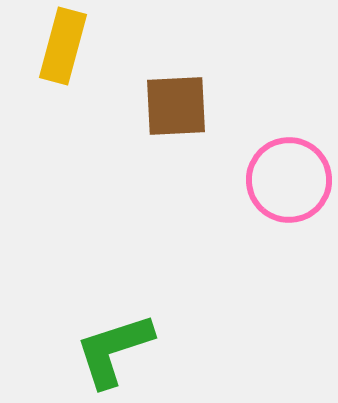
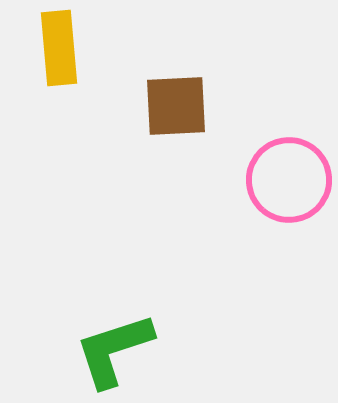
yellow rectangle: moved 4 px left, 2 px down; rotated 20 degrees counterclockwise
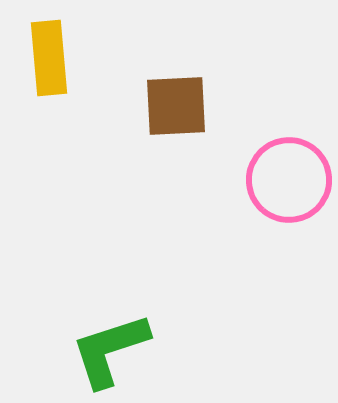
yellow rectangle: moved 10 px left, 10 px down
green L-shape: moved 4 px left
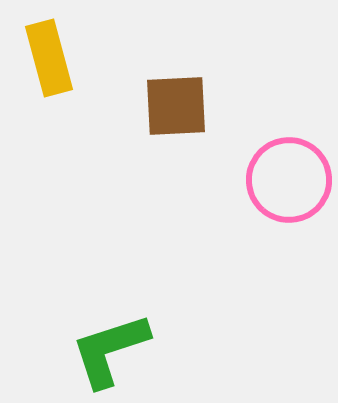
yellow rectangle: rotated 10 degrees counterclockwise
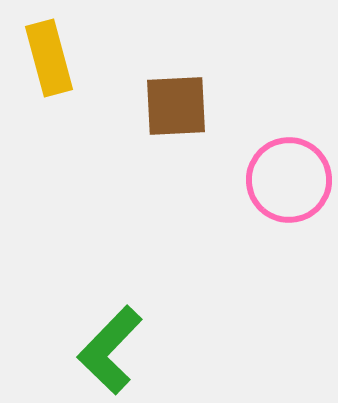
green L-shape: rotated 28 degrees counterclockwise
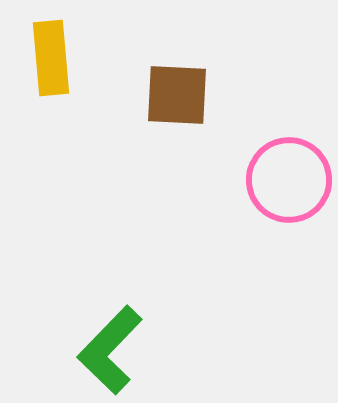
yellow rectangle: moved 2 px right; rotated 10 degrees clockwise
brown square: moved 1 px right, 11 px up; rotated 6 degrees clockwise
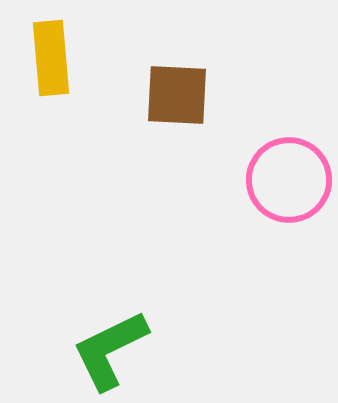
green L-shape: rotated 20 degrees clockwise
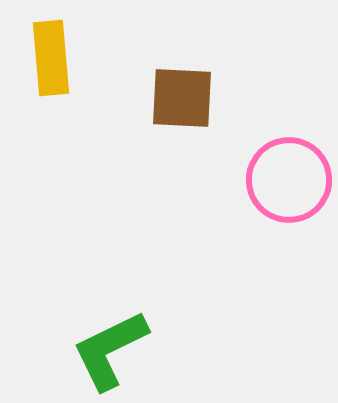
brown square: moved 5 px right, 3 px down
